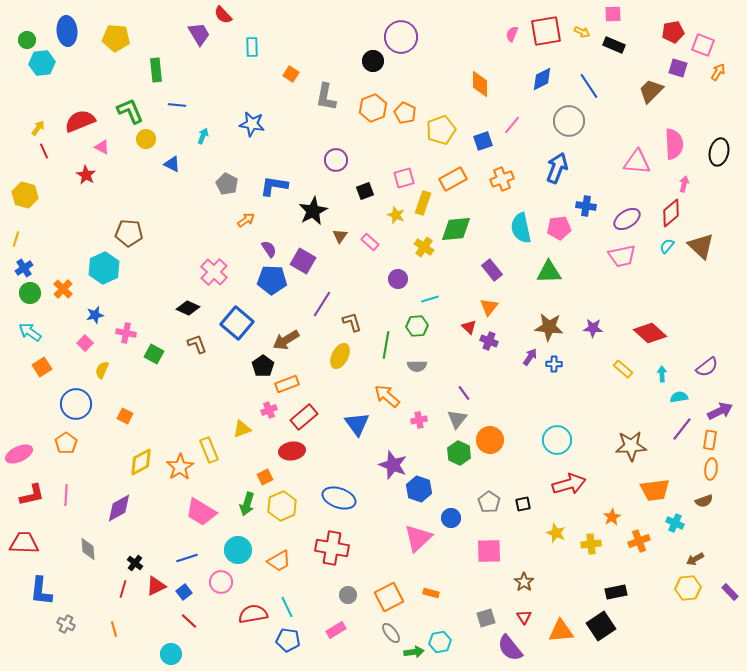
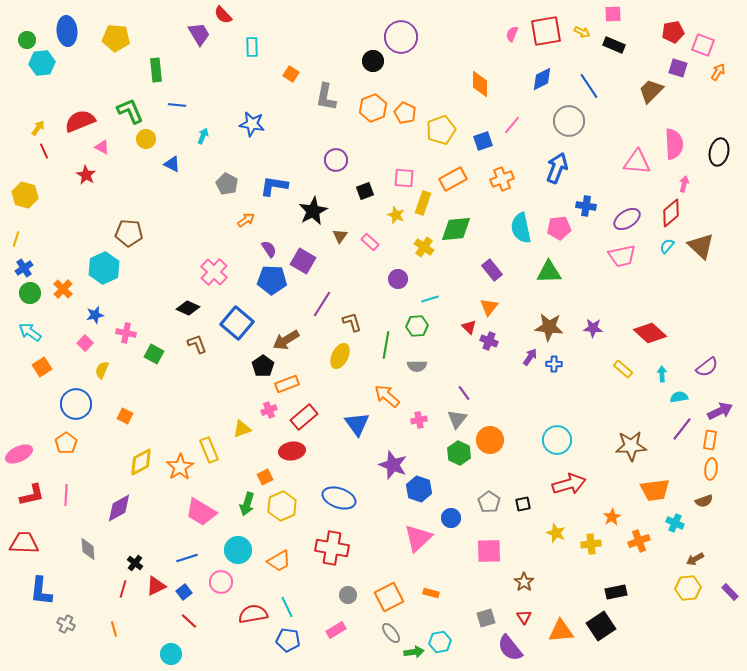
pink square at (404, 178): rotated 20 degrees clockwise
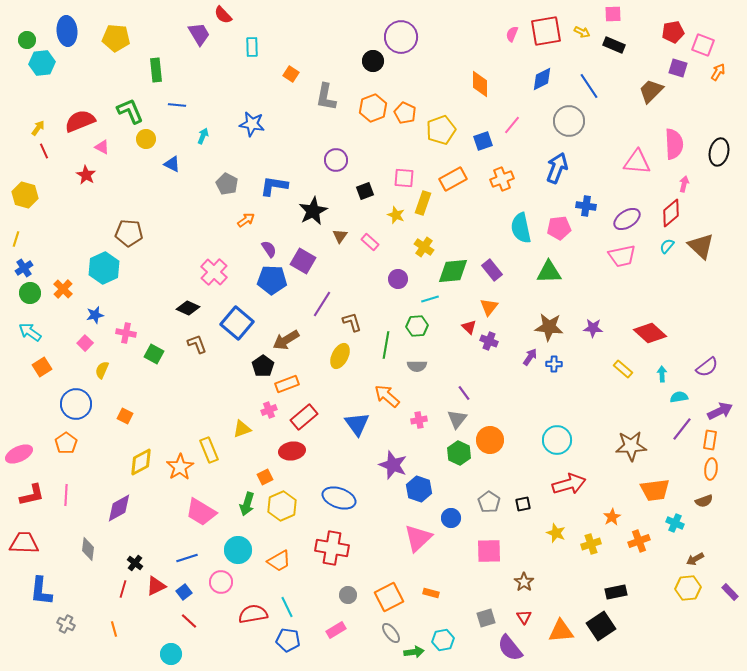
green diamond at (456, 229): moved 3 px left, 42 px down
yellow cross at (591, 544): rotated 12 degrees counterclockwise
gray diamond at (88, 549): rotated 10 degrees clockwise
cyan hexagon at (440, 642): moved 3 px right, 2 px up
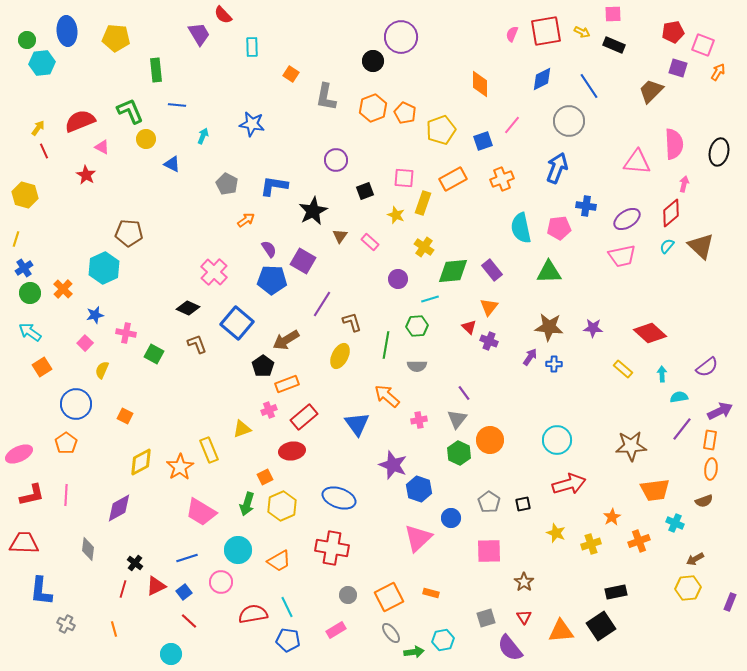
purple rectangle at (730, 592): moved 10 px down; rotated 66 degrees clockwise
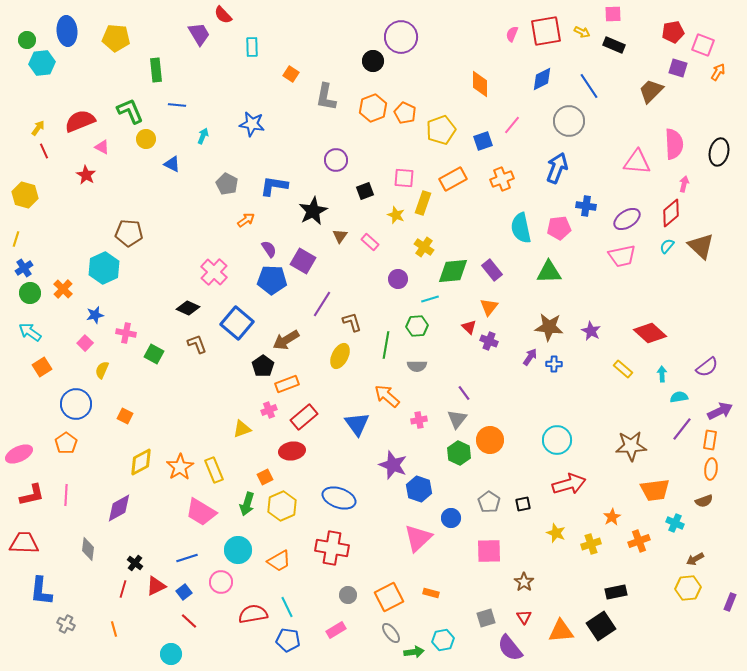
purple star at (593, 328): moved 2 px left, 3 px down; rotated 24 degrees clockwise
yellow rectangle at (209, 450): moved 5 px right, 20 px down
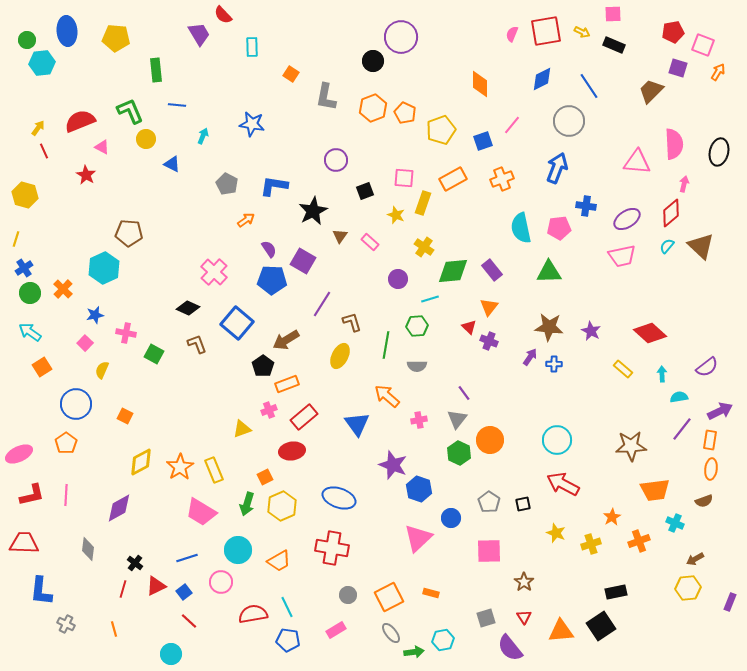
red arrow at (569, 484): moved 6 px left; rotated 136 degrees counterclockwise
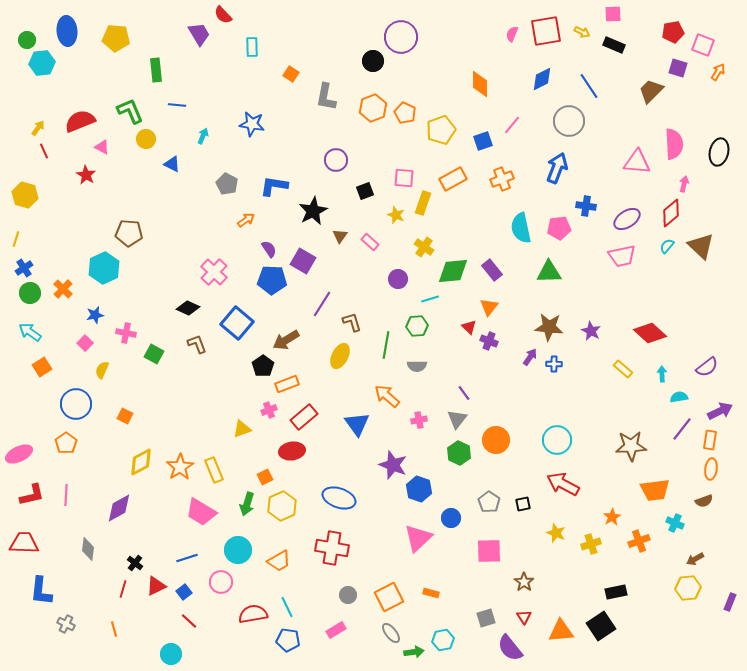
orange circle at (490, 440): moved 6 px right
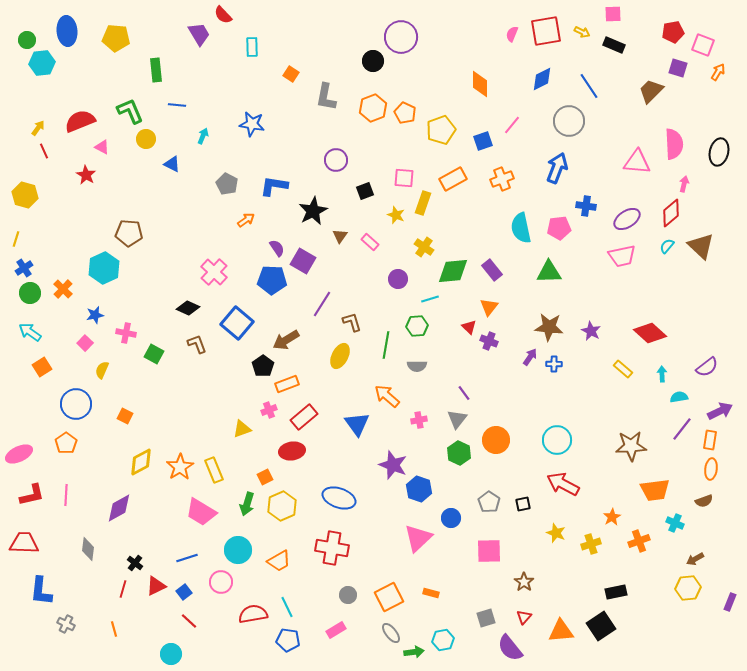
purple semicircle at (269, 249): moved 8 px right, 1 px up
red triangle at (524, 617): rotated 14 degrees clockwise
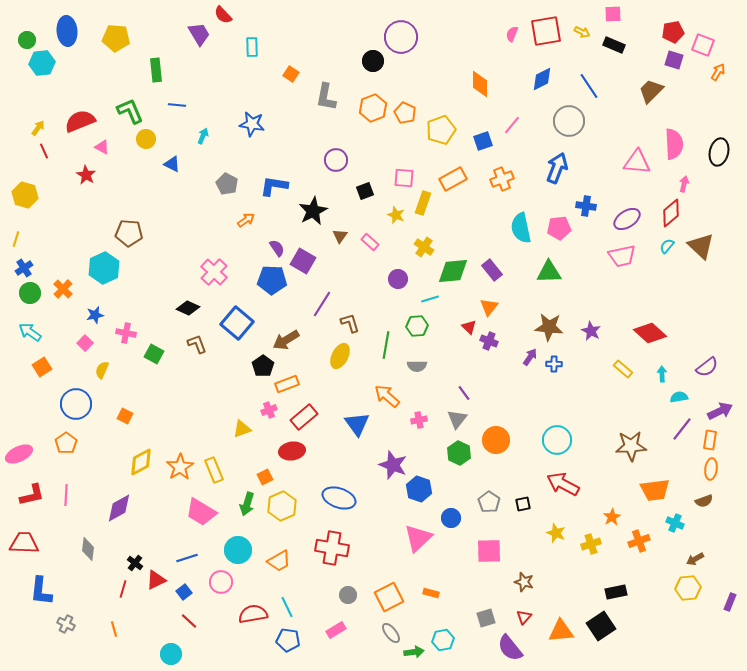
purple square at (678, 68): moved 4 px left, 8 px up
brown L-shape at (352, 322): moved 2 px left, 1 px down
brown star at (524, 582): rotated 18 degrees counterclockwise
red triangle at (156, 586): moved 6 px up
